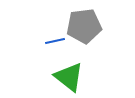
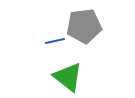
green triangle: moved 1 px left
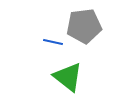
blue line: moved 2 px left, 1 px down; rotated 24 degrees clockwise
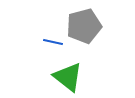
gray pentagon: rotated 8 degrees counterclockwise
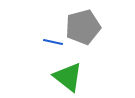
gray pentagon: moved 1 px left, 1 px down
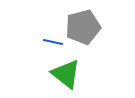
green triangle: moved 2 px left, 3 px up
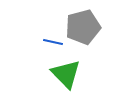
green triangle: rotated 8 degrees clockwise
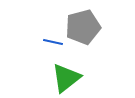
green triangle: moved 4 px down; rotated 36 degrees clockwise
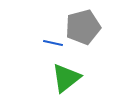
blue line: moved 1 px down
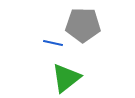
gray pentagon: moved 2 px up; rotated 16 degrees clockwise
